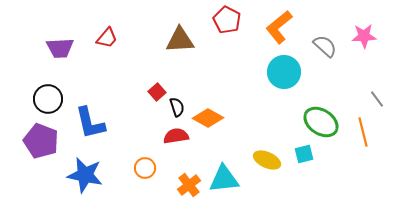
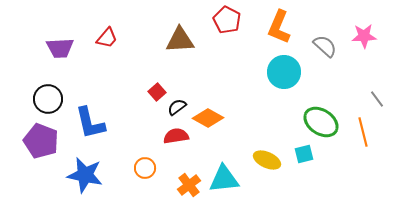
orange L-shape: rotated 28 degrees counterclockwise
black semicircle: rotated 108 degrees counterclockwise
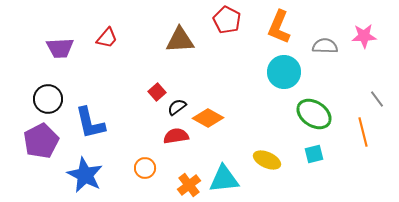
gray semicircle: rotated 40 degrees counterclockwise
green ellipse: moved 7 px left, 8 px up
purple pentagon: rotated 24 degrees clockwise
cyan square: moved 10 px right
blue star: rotated 15 degrees clockwise
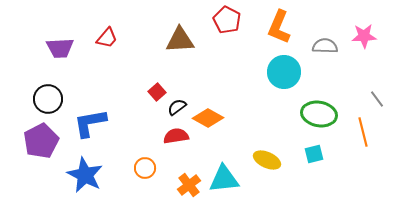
green ellipse: moved 5 px right; rotated 24 degrees counterclockwise
blue L-shape: rotated 93 degrees clockwise
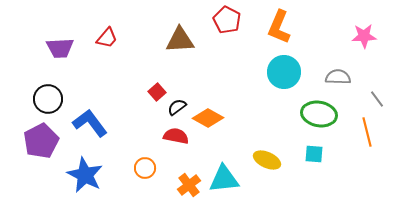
gray semicircle: moved 13 px right, 31 px down
blue L-shape: rotated 63 degrees clockwise
orange line: moved 4 px right
red semicircle: rotated 20 degrees clockwise
cyan square: rotated 18 degrees clockwise
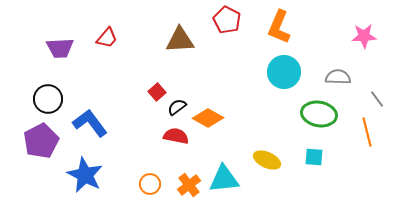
cyan square: moved 3 px down
orange circle: moved 5 px right, 16 px down
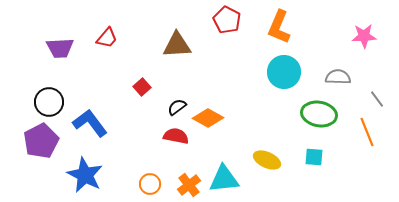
brown triangle: moved 3 px left, 5 px down
red square: moved 15 px left, 5 px up
black circle: moved 1 px right, 3 px down
orange line: rotated 8 degrees counterclockwise
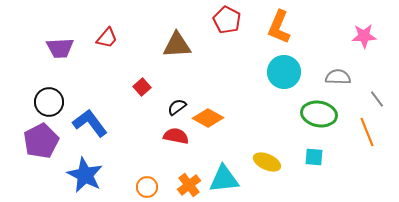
yellow ellipse: moved 2 px down
orange circle: moved 3 px left, 3 px down
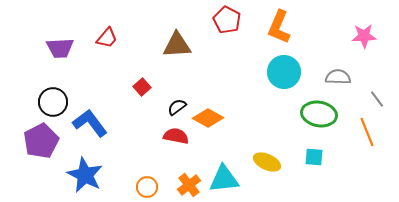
black circle: moved 4 px right
